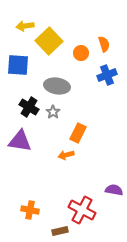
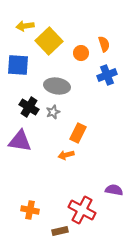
gray star: rotated 16 degrees clockwise
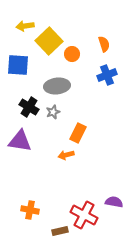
orange circle: moved 9 px left, 1 px down
gray ellipse: rotated 15 degrees counterclockwise
purple semicircle: moved 12 px down
red cross: moved 2 px right, 5 px down
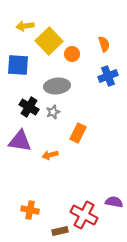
blue cross: moved 1 px right, 1 px down
orange arrow: moved 16 px left
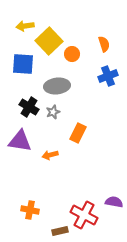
blue square: moved 5 px right, 1 px up
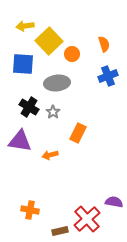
gray ellipse: moved 3 px up
gray star: rotated 16 degrees counterclockwise
red cross: moved 3 px right, 4 px down; rotated 20 degrees clockwise
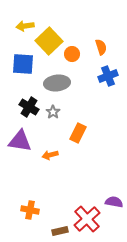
orange semicircle: moved 3 px left, 3 px down
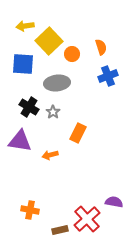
brown rectangle: moved 1 px up
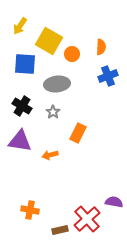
yellow arrow: moved 5 px left; rotated 48 degrees counterclockwise
yellow square: rotated 16 degrees counterclockwise
orange semicircle: rotated 21 degrees clockwise
blue square: moved 2 px right
gray ellipse: moved 1 px down
black cross: moved 7 px left, 1 px up
